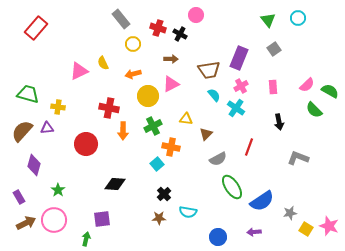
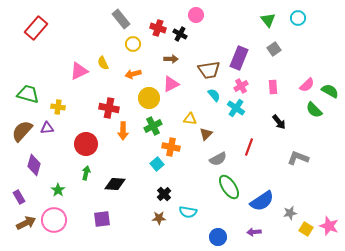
yellow circle at (148, 96): moved 1 px right, 2 px down
yellow triangle at (186, 119): moved 4 px right
black arrow at (279, 122): rotated 28 degrees counterclockwise
green ellipse at (232, 187): moved 3 px left
green arrow at (86, 239): moved 66 px up
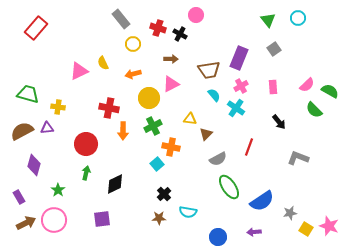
brown semicircle at (22, 131): rotated 20 degrees clockwise
black diamond at (115, 184): rotated 30 degrees counterclockwise
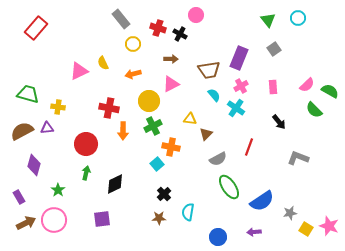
yellow circle at (149, 98): moved 3 px down
cyan semicircle at (188, 212): rotated 90 degrees clockwise
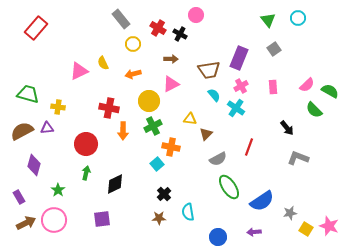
red cross at (158, 28): rotated 14 degrees clockwise
black arrow at (279, 122): moved 8 px right, 6 px down
cyan semicircle at (188, 212): rotated 18 degrees counterclockwise
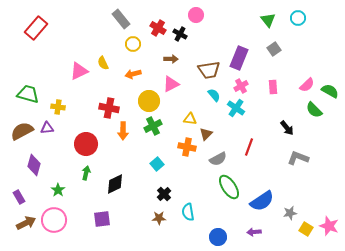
orange cross at (171, 147): moved 16 px right
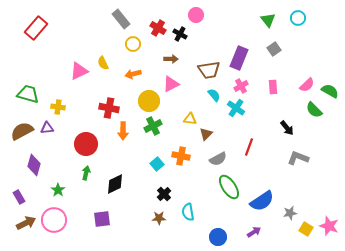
orange cross at (187, 147): moved 6 px left, 9 px down
purple arrow at (254, 232): rotated 152 degrees clockwise
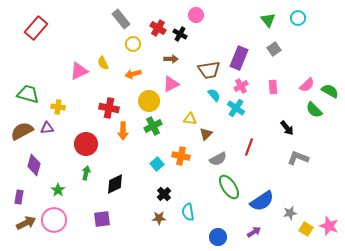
purple rectangle at (19, 197): rotated 40 degrees clockwise
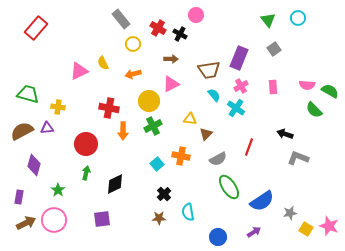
pink semicircle at (307, 85): rotated 49 degrees clockwise
black arrow at (287, 128): moved 2 px left, 6 px down; rotated 147 degrees clockwise
